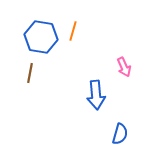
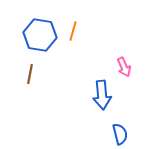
blue hexagon: moved 1 px left, 2 px up
brown line: moved 1 px down
blue arrow: moved 6 px right
blue semicircle: rotated 30 degrees counterclockwise
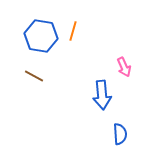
blue hexagon: moved 1 px right, 1 px down
brown line: moved 4 px right, 2 px down; rotated 72 degrees counterclockwise
blue semicircle: rotated 10 degrees clockwise
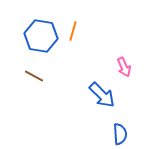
blue arrow: rotated 40 degrees counterclockwise
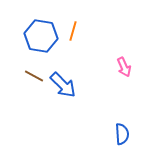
blue arrow: moved 39 px left, 10 px up
blue semicircle: moved 2 px right
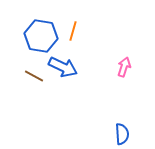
pink arrow: rotated 138 degrees counterclockwise
blue arrow: moved 18 px up; rotated 20 degrees counterclockwise
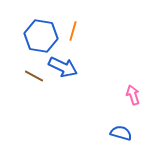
pink arrow: moved 9 px right, 28 px down; rotated 36 degrees counterclockwise
blue semicircle: moved 1 px left, 1 px up; rotated 70 degrees counterclockwise
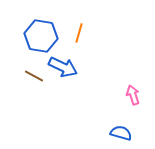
orange line: moved 6 px right, 2 px down
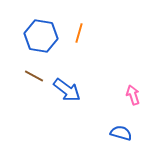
blue arrow: moved 4 px right, 23 px down; rotated 12 degrees clockwise
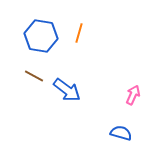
pink arrow: rotated 42 degrees clockwise
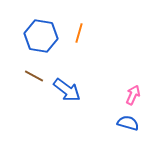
blue semicircle: moved 7 px right, 10 px up
